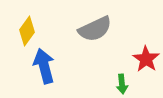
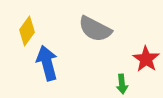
gray semicircle: rotated 52 degrees clockwise
blue arrow: moved 3 px right, 3 px up
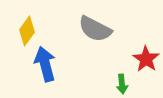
blue arrow: moved 2 px left, 1 px down
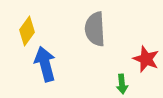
gray semicircle: rotated 60 degrees clockwise
red star: rotated 12 degrees counterclockwise
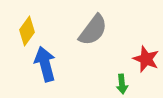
gray semicircle: moved 2 px left, 1 px down; rotated 140 degrees counterclockwise
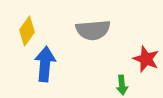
gray semicircle: rotated 48 degrees clockwise
blue arrow: rotated 20 degrees clockwise
green arrow: moved 1 px down
